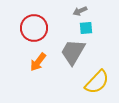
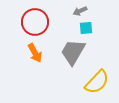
red circle: moved 1 px right, 6 px up
orange arrow: moved 3 px left, 9 px up; rotated 66 degrees counterclockwise
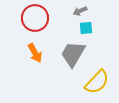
red circle: moved 4 px up
gray trapezoid: moved 2 px down
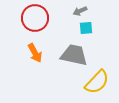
gray trapezoid: moved 1 px right, 1 px down; rotated 72 degrees clockwise
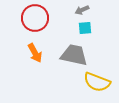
gray arrow: moved 2 px right, 1 px up
cyan square: moved 1 px left
yellow semicircle: rotated 68 degrees clockwise
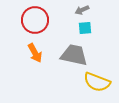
red circle: moved 2 px down
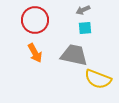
gray arrow: moved 1 px right
yellow semicircle: moved 1 px right, 3 px up
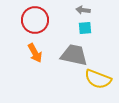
gray arrow: rotated 32 degrees clockwise
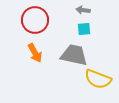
cyan square: moved 1 px left, 1 px down
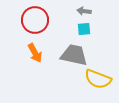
gray arrow: moved 1 px right, 1 px down
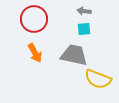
red circle: moved 1 px left, 1 px up
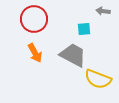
gray arrow: moved 19 px right
gray trapezoid: moved 1 px left; rotated 16 degrees clockwise
